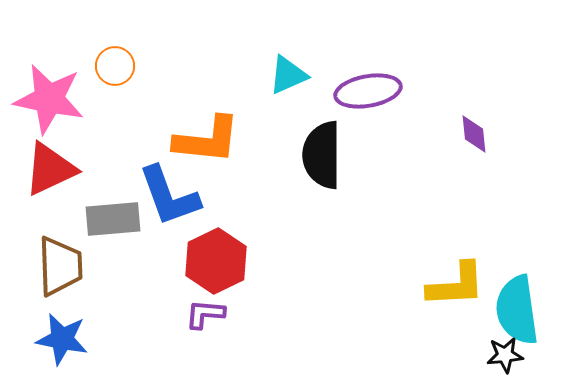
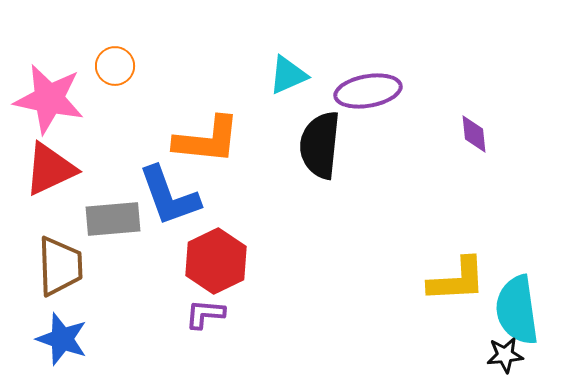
black semicircle: moved 2 px left, 10 px up; rotated 6 degrees clockwise
yellow L-shape: moved 1 px right, 5 px up
blue star: rotated 8 degrees clockwise
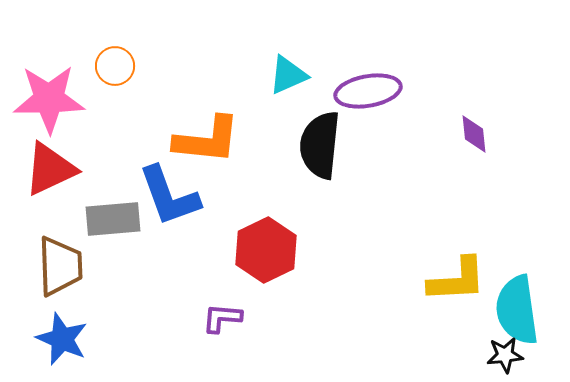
pink star: rotated 12 degrees counterclockwise
red hexagon: moved 50 px right, 11 px up
purple L-shape: moved 17 px right, 4 px down
blue star: rotated 4 degrees clockwise
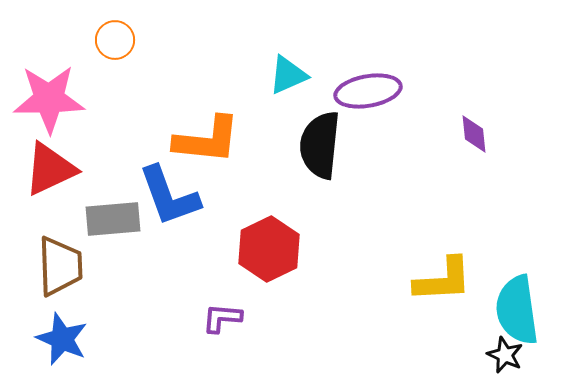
orange circle: moved 26 px up
red hexagon: moved 3 px right, 1 px up
yellow L-shape: moved 14 px left
black star: rotated 30 degrees clockwise
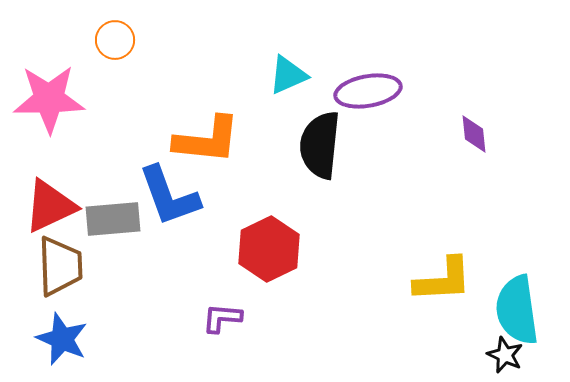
red triangle: moved 37 px down
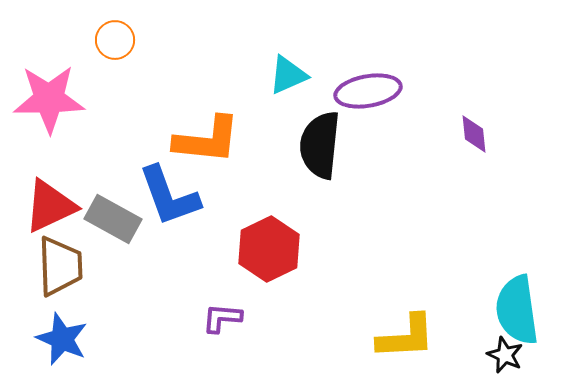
gray rectangle: rotated 34 degrees clockwise
yellow L-shape: moved 37 px left, 57 px down
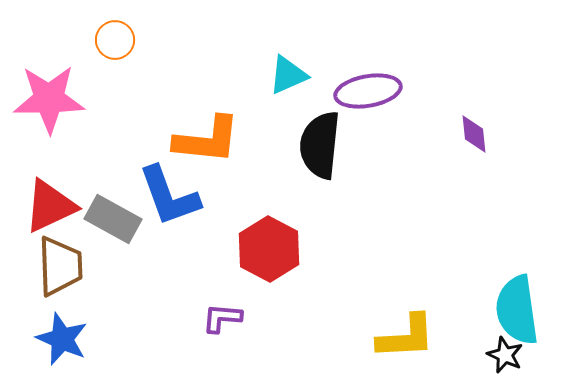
red hexagon: rotated 6 degrees counterclockwise
